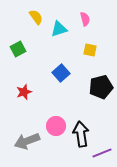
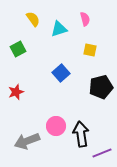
yellow semicircle: moved 3 px left, 2 px down
red star: moved 8 px left
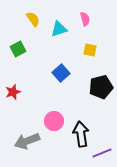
red star: moved 3 px left
pink circle: moved 2 px left, 5 px up
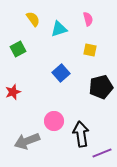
pink semicircle: moved 3 px right
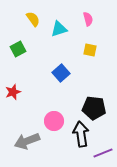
black pentagon: moved 7 px left, 21 px down; rotated 20 degrees clockwise
purple line: moved 1 px right
